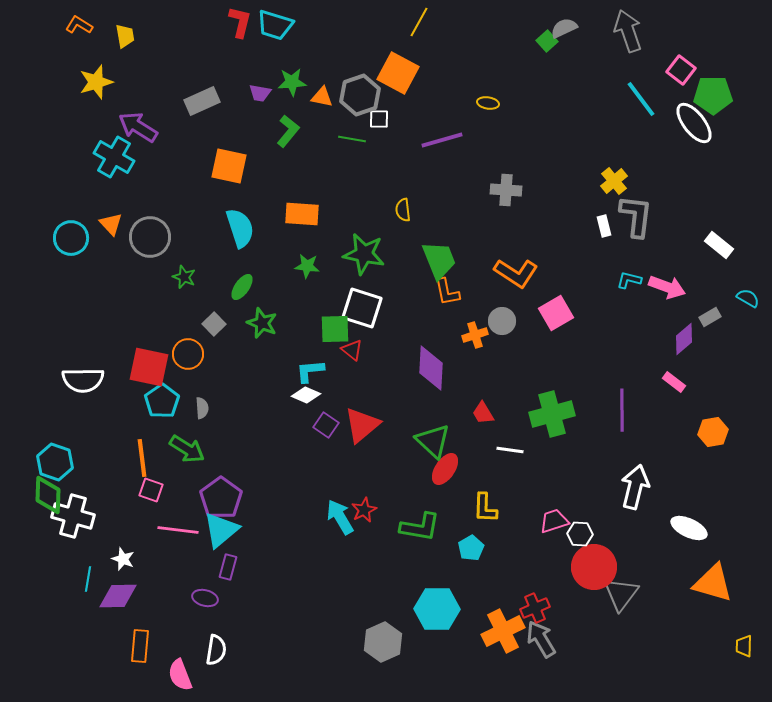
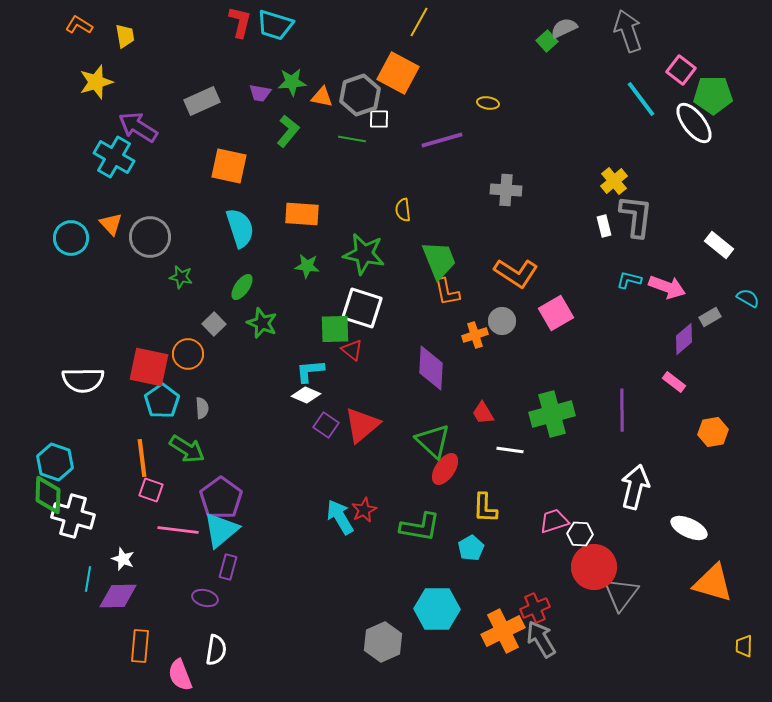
green star at (184, 277): moved 3 px left; rotated 10 degrees counterclockwise
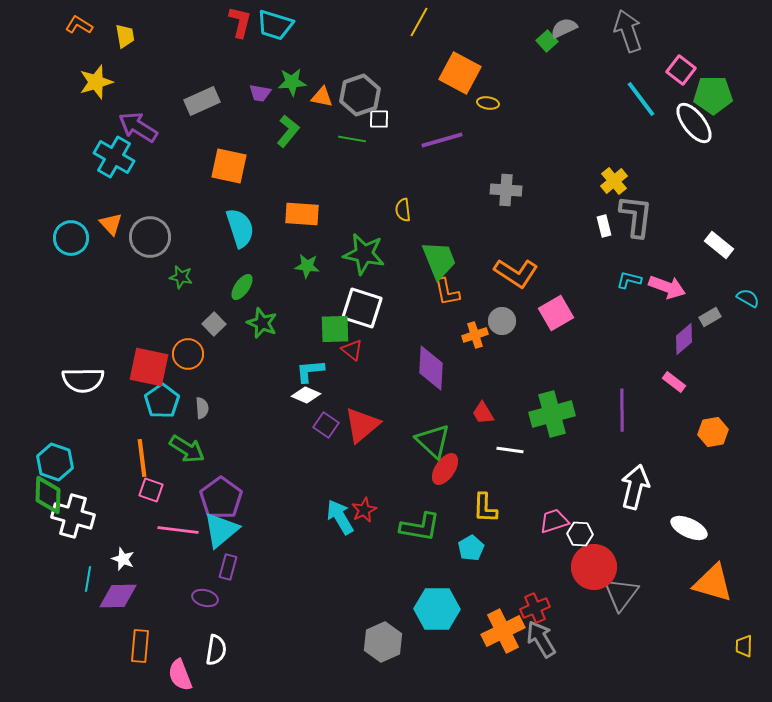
orange square at (398, 73): moved 62 px right
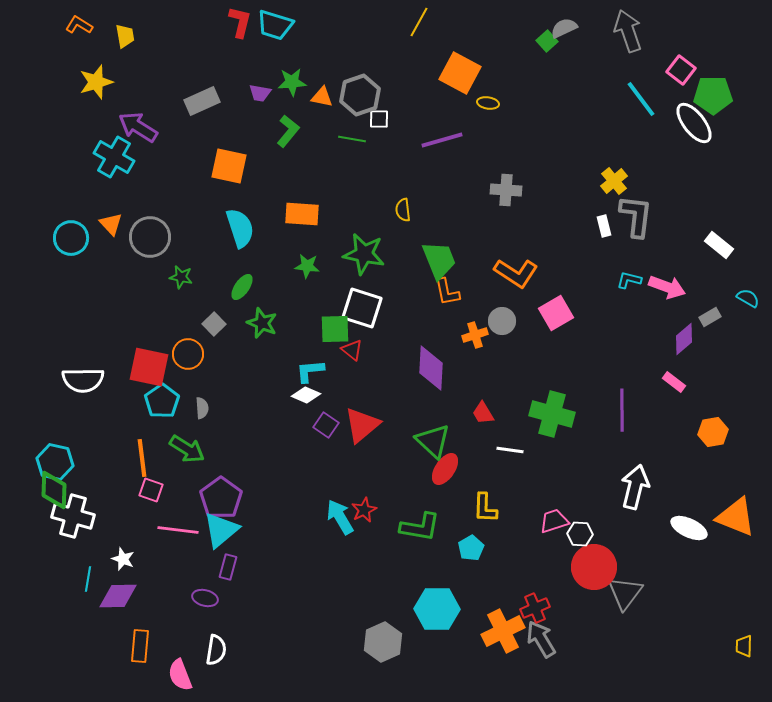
green cross at (552, 414): rotated 30 degrees clockwise
cyan hexagon at (55, 462): rotated 6 degrees counterclockwise
green diamond at (48, 495): moved 6 px right, 5 px up
orange triangle at (713, 583): moved 23 px right, 66 px up; rotated 6 degrees clockwise
gray triangle at (621, 594): moved 4 px right, 1 px up
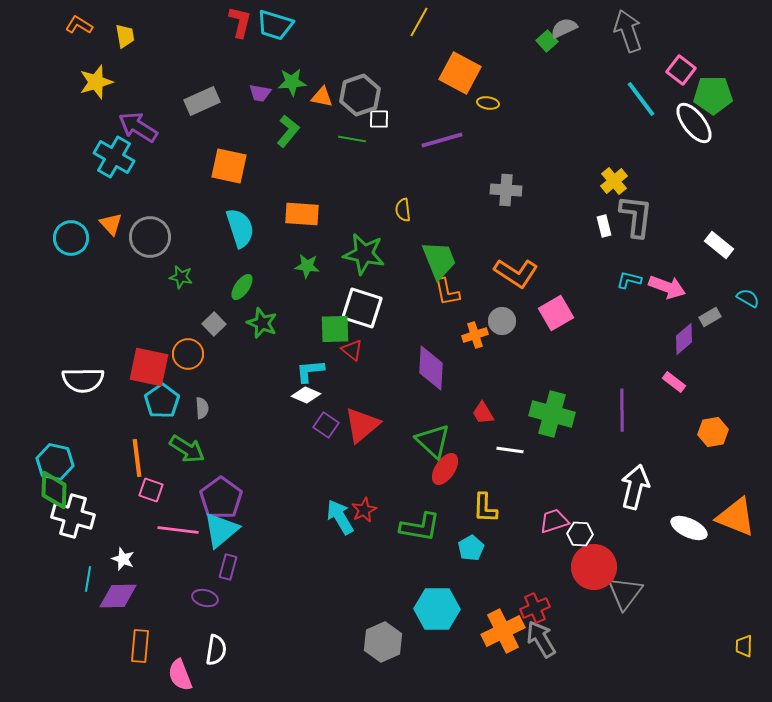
orange line at (142, 458): moved 5 px left
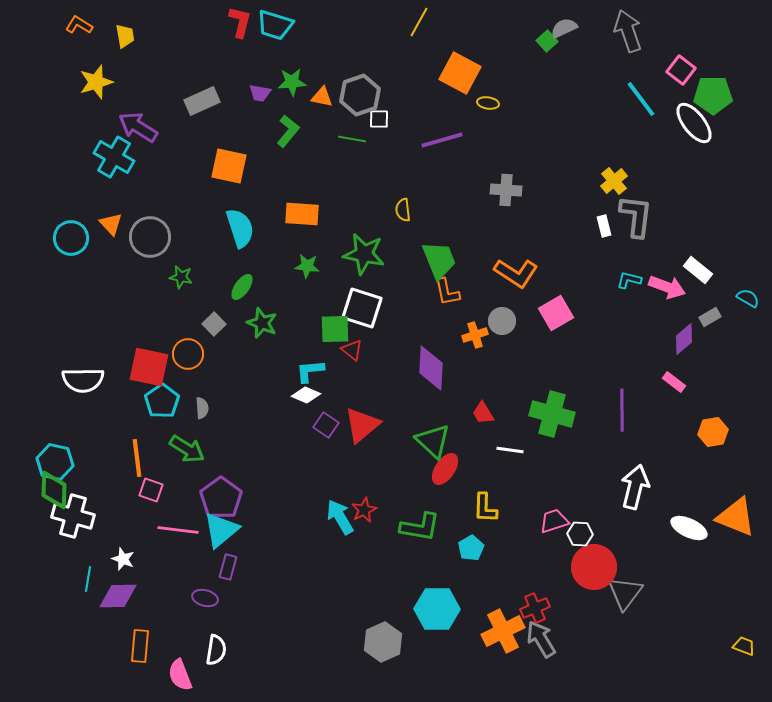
white rectangle at (719, 245): moved 21 px left, 25 px down
yellow trapezoid at (744, 646): rotated 110 degrees clockwise
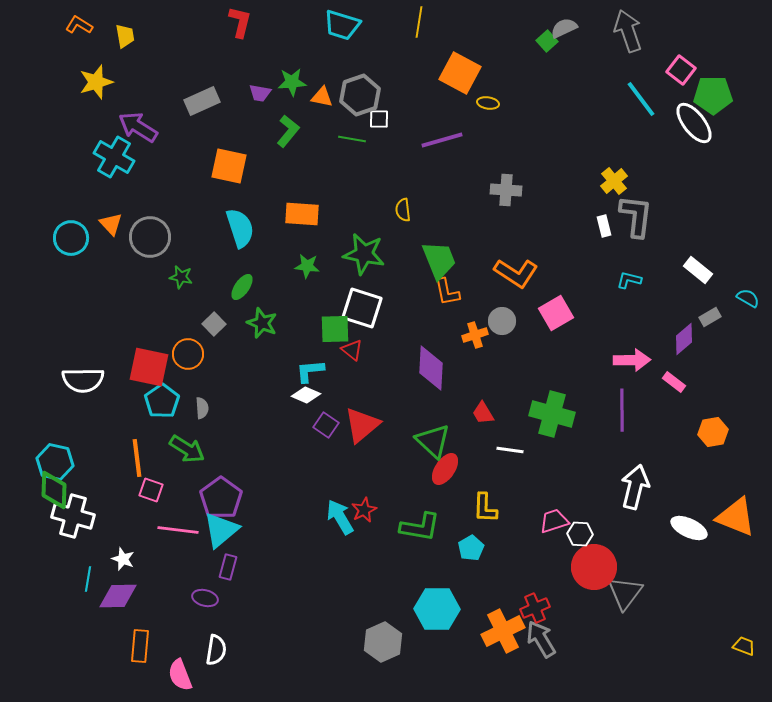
yellow line at (419, 22): rotated 20 degrees counterclockwise
cyan trapezoid at (275, 25): moved 67 px right
pink arrow at (667, 287): moved 35 px left, 73 px down; rotated 21 degrees counterclockwise
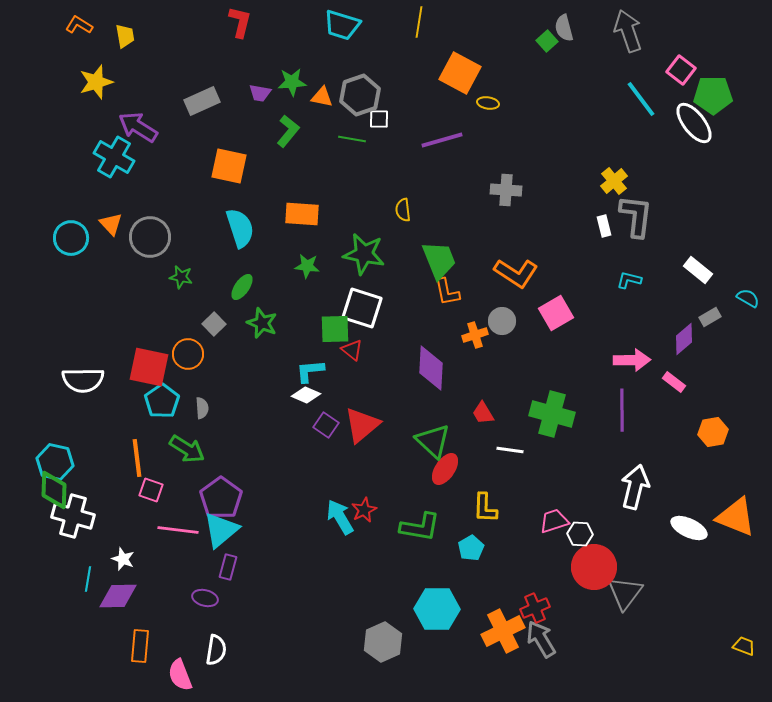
gray semicircle at (564, 28): rotated 80 degrees counterclockwise
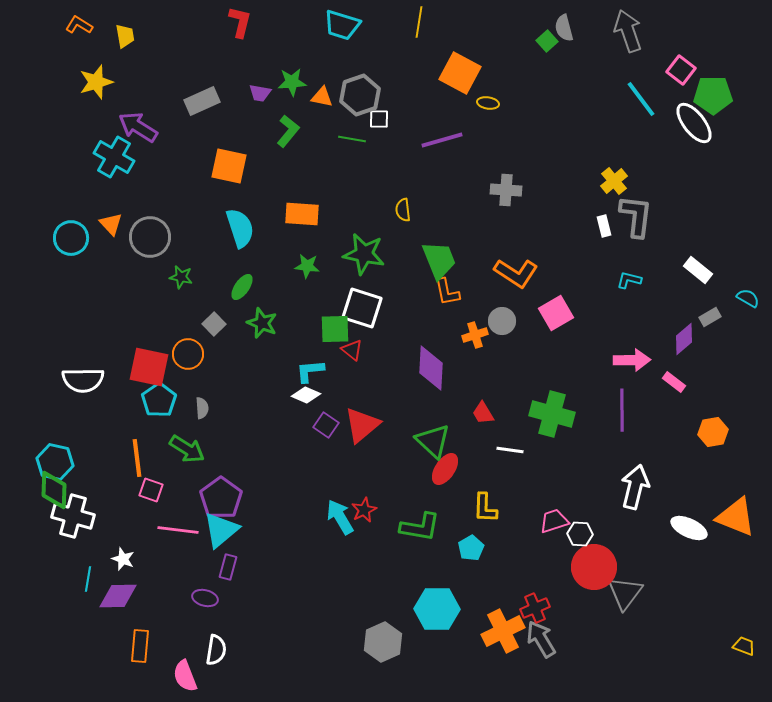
cyan pentagon at (162, 401): moved 3 px left, 1 px up
pink semicircle at (180, 675): moved 5 px right, 1 px down
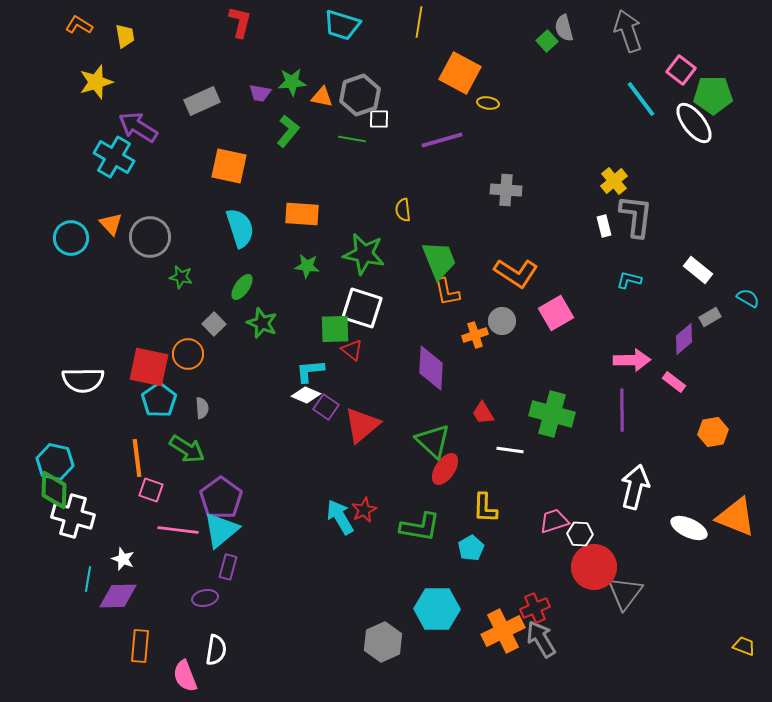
purple square at (326, 425): moved 18 px up
purple ellipse at (205, 598): rotated 25 degrees counterclockwise
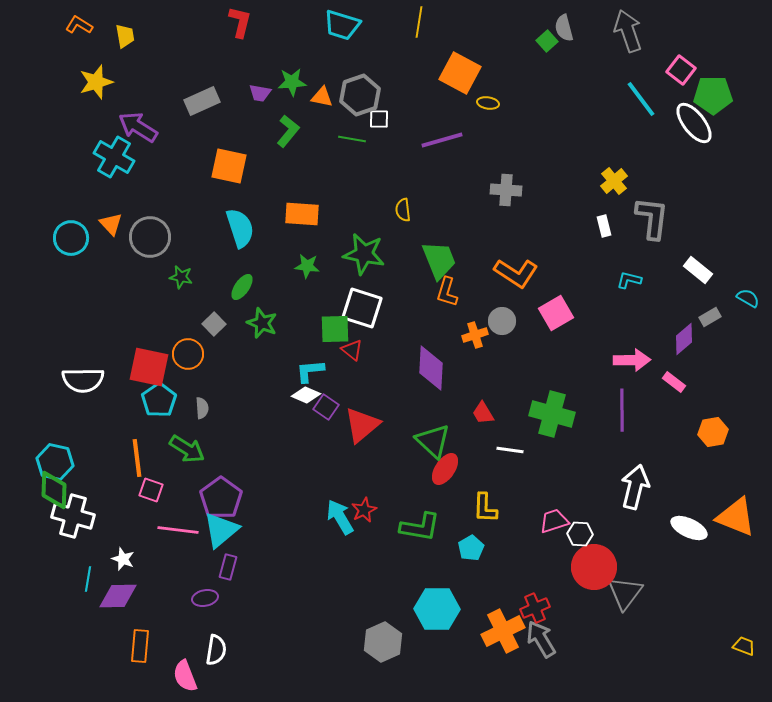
gray L-shape at (636, 216): moved 16 px right, 2 px down
orange L-shape at (447, 292): rotated 28 degrees clockwise
